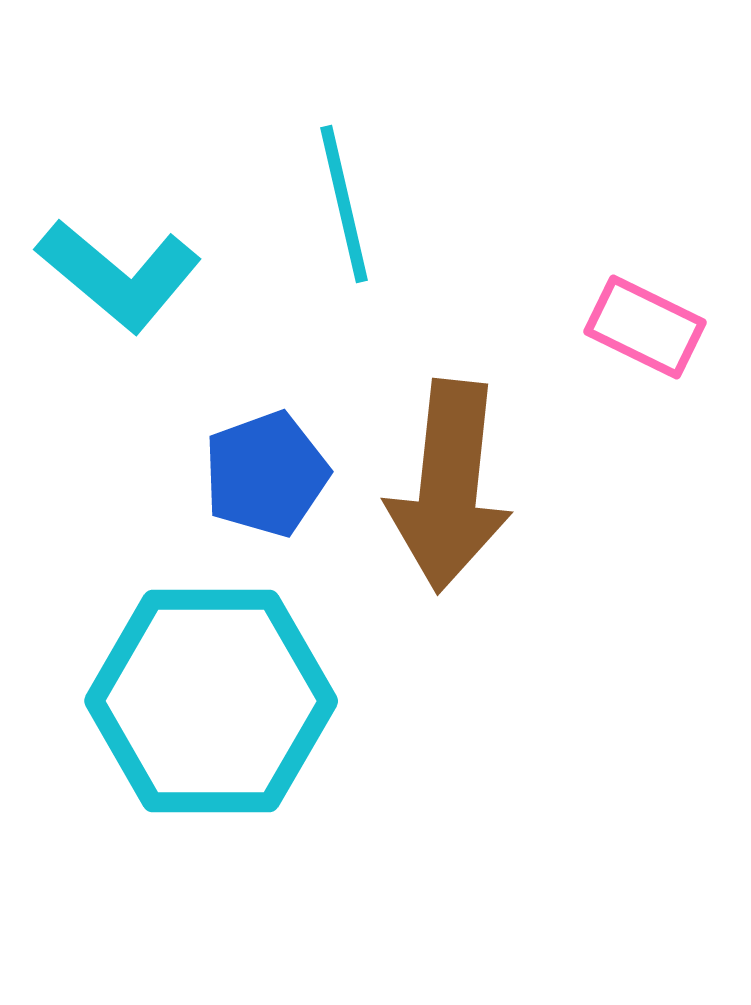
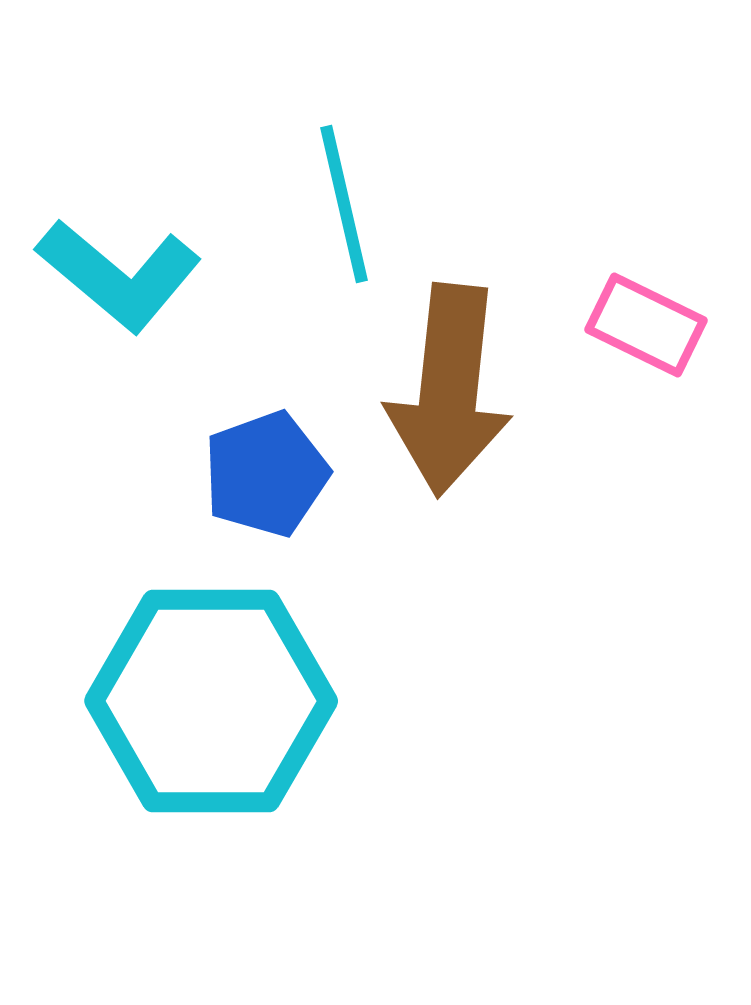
pink rectangle: moved 1 px right, 2 px up
brown arrow: moved 96 px up
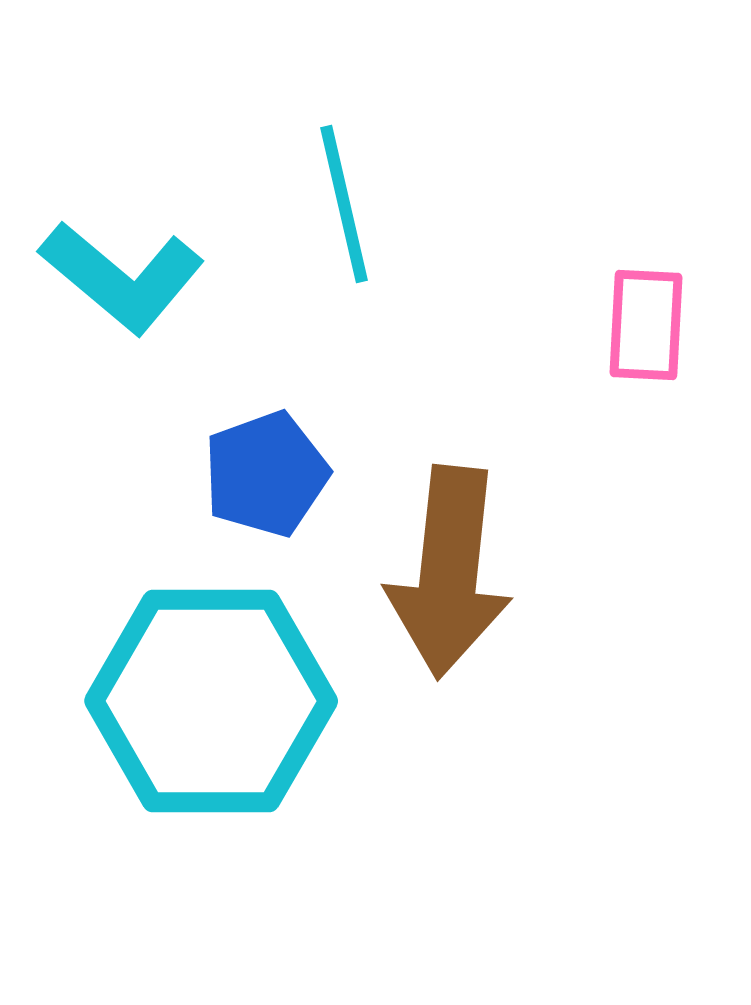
cyan L-shape: moved 3 px right, 2 px down
pink rectangle: rotated 67 degrees clockwise
brown arrow: moved 182 px down
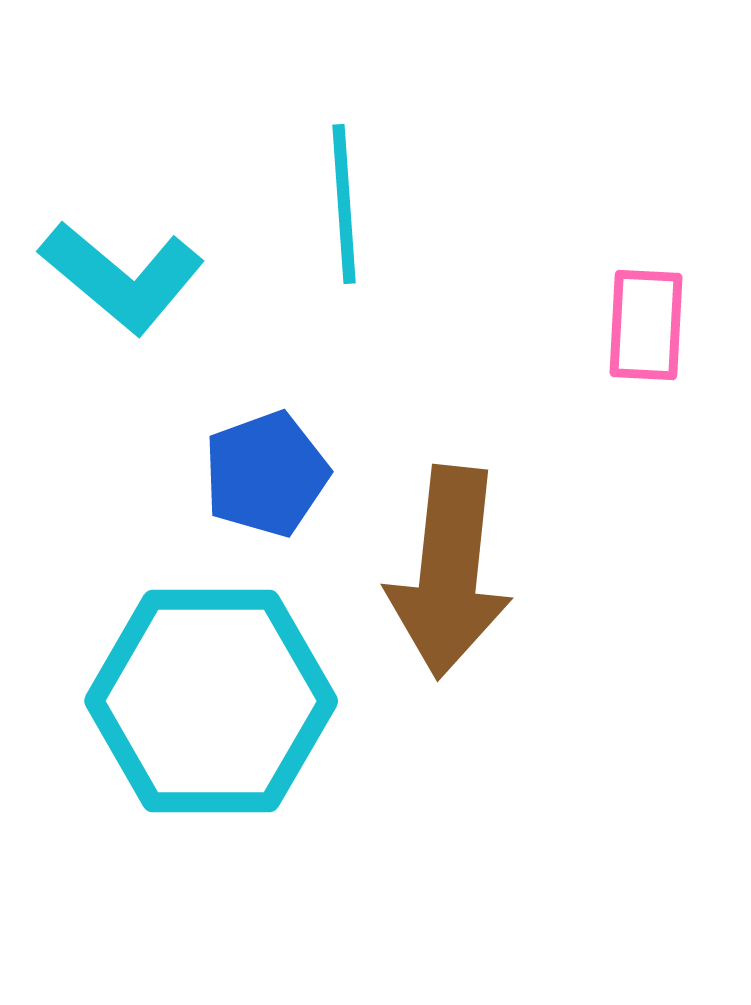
cyan line: rotated 9 degrees clockwise
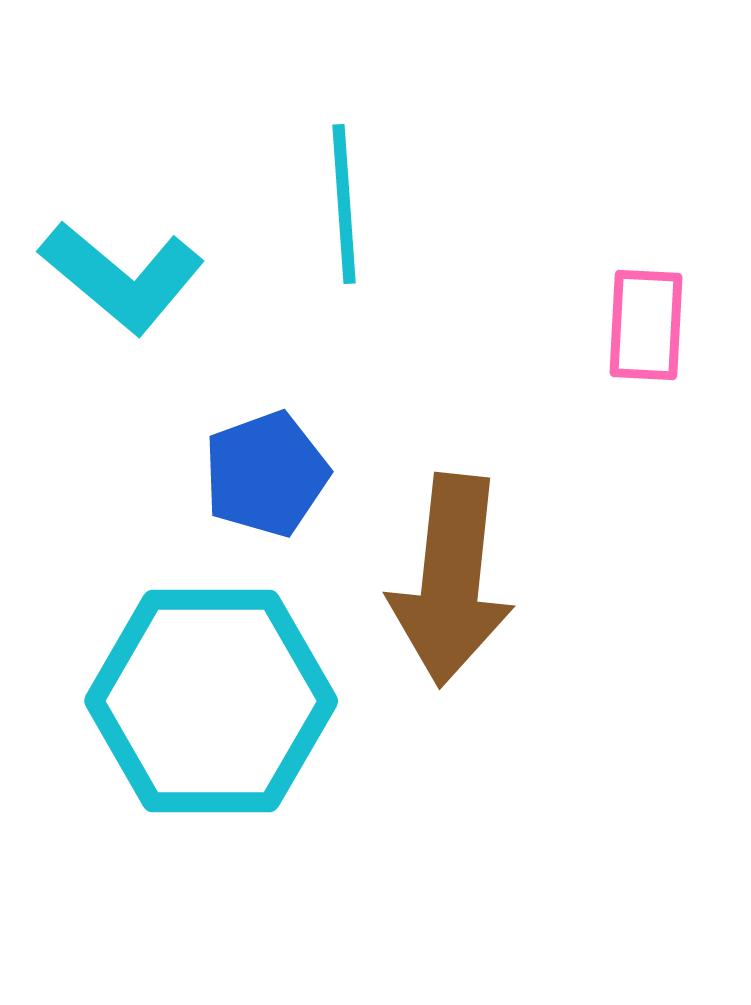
brown arrow: moved 2 px right, 8 px down
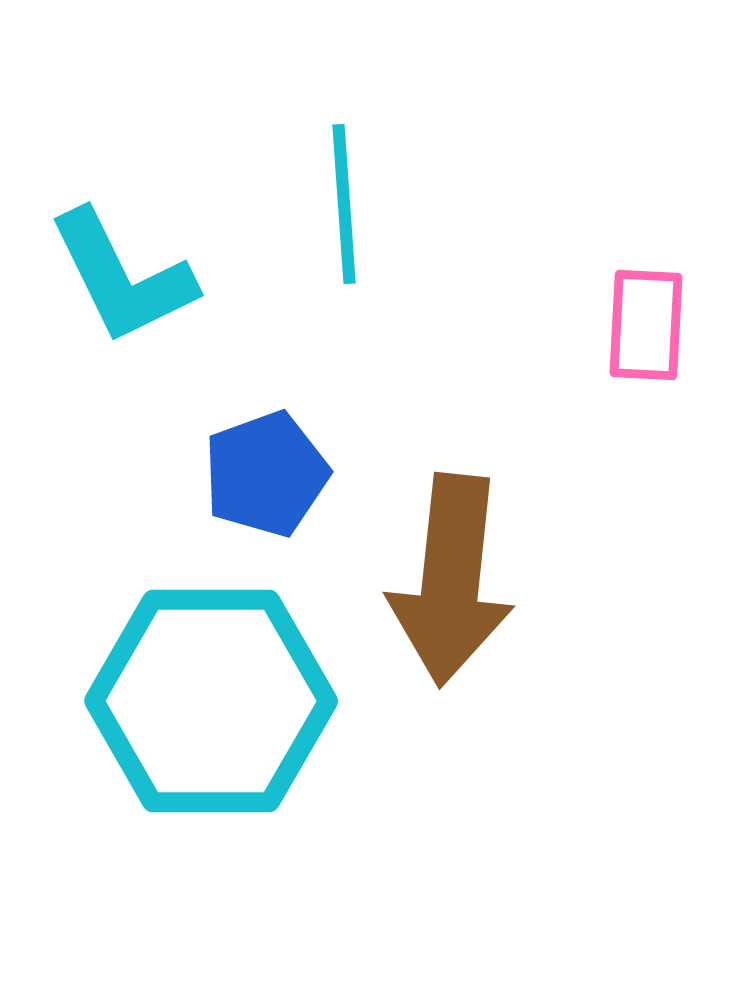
cyan L-shape: rotated 24 degrees clockwise
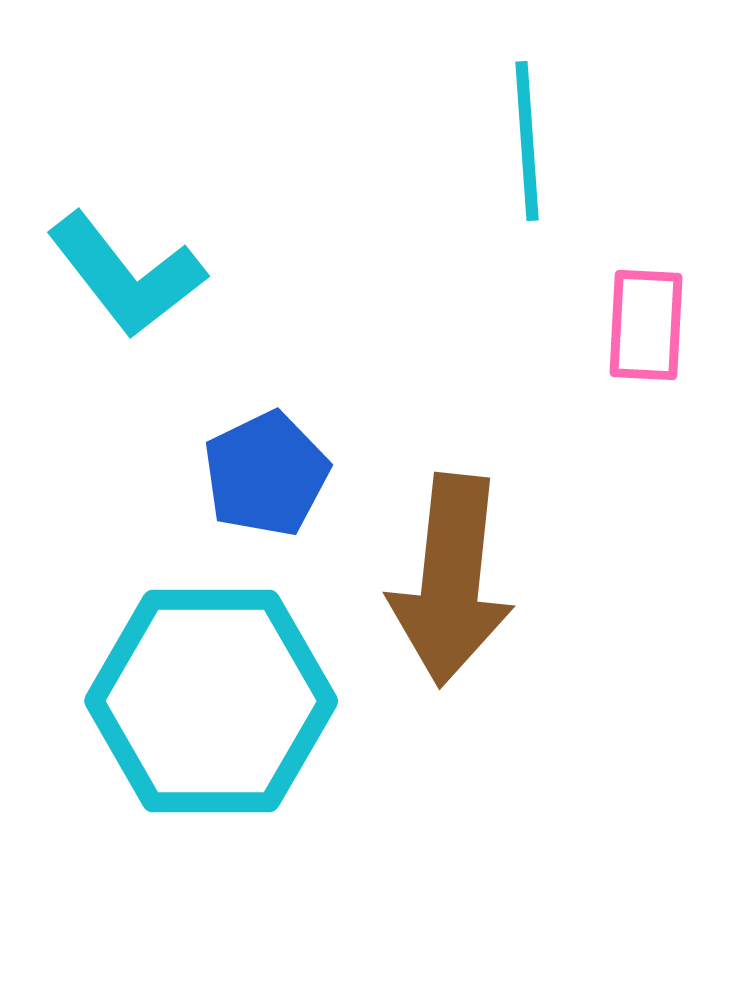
cyan line: moved 183 px right, 63 px up
cyan L-shape: moved 4 px right, 2 px up; rotated 12 degrees counterclockwise
blue pentagon: rotated 6 degrees counterclockwise
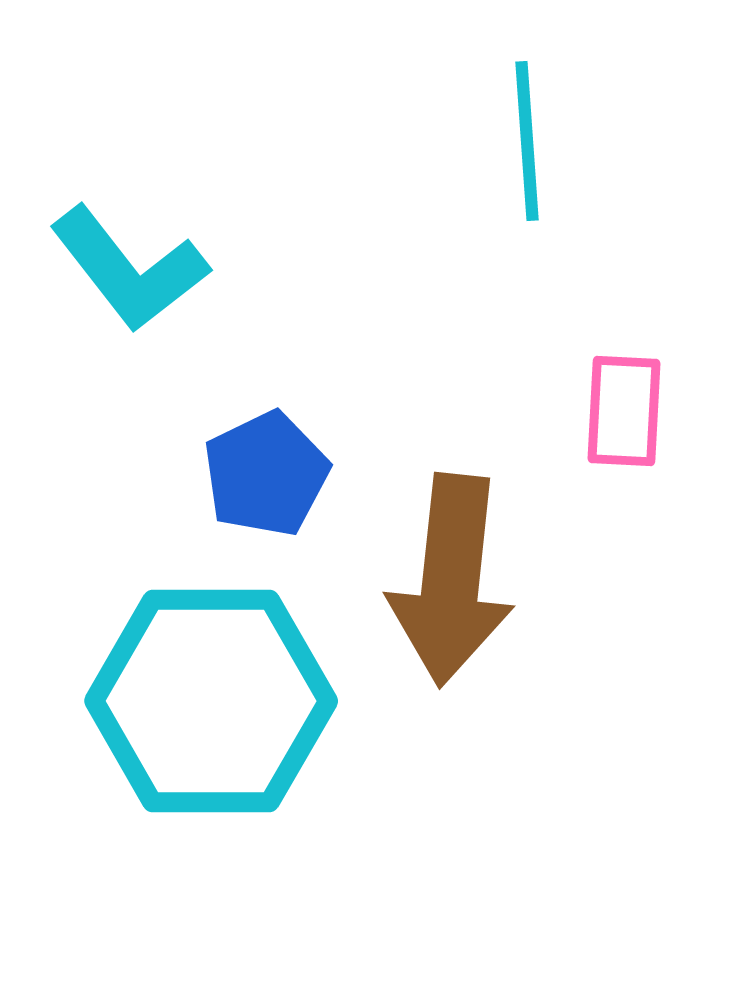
cyan L-shape: moved 3 px right, 6 px up
pink rectangle: moved 22 px left, 86 px down
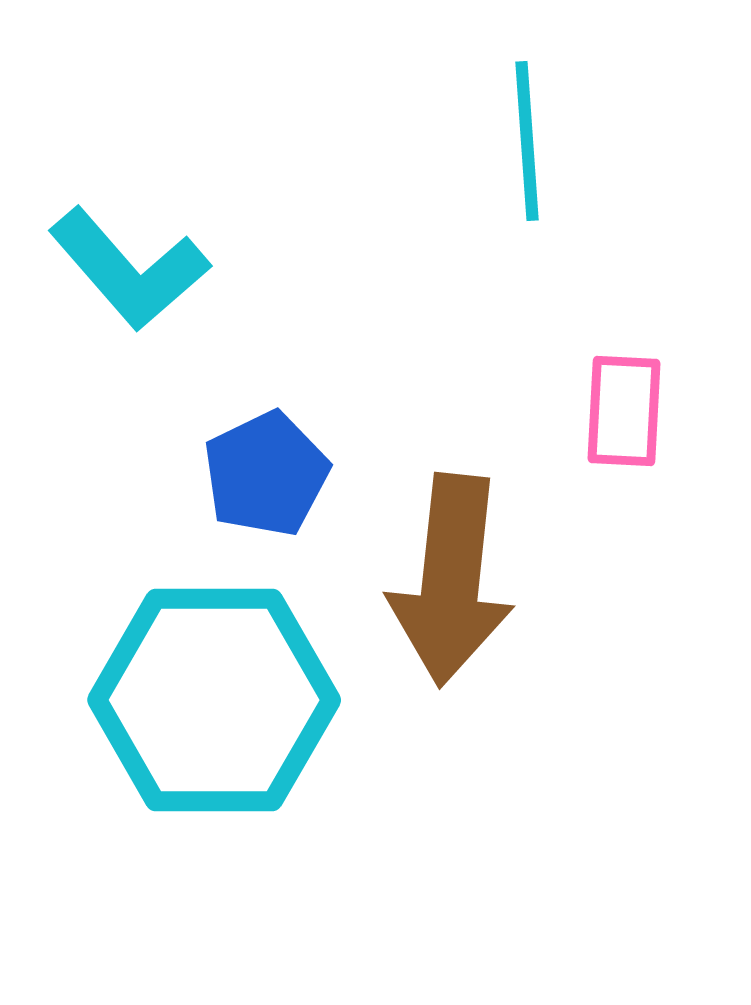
cyan L-shape: rotated 3 degrees counterclockwise
cyan hexagon: moved 3 px right, 1 px up
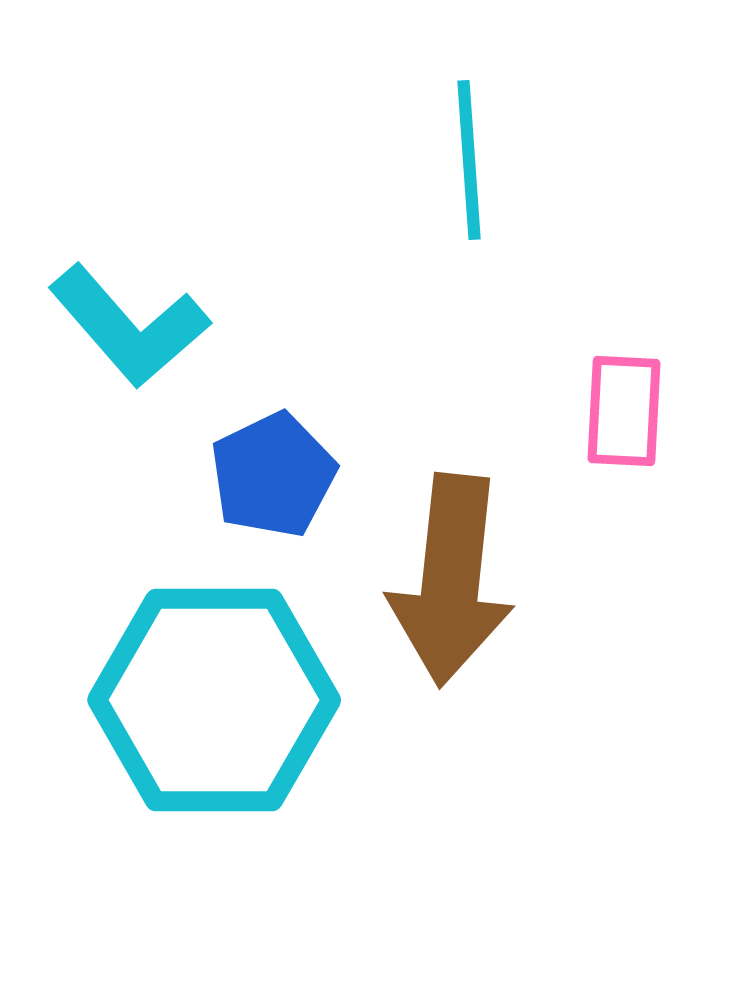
cyan line: moved 58 px left, 19 px down
cyan L-shape: moved 57 px down
blue pentagon: moved 7 px right, 1 px down
